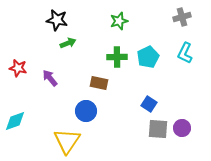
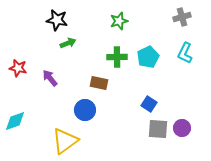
blue circle: moved 1 px left, 1 px up
yellow triangle: moved 2 px left; rotated 20 degrees clockwise
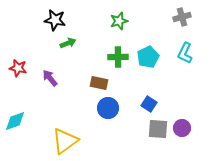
black star: moved 2 px left
green cross: moved 1 px right
blue circle: moved 23 px right, 2 px up
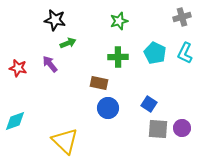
cyan pentagon: moved 7 px right, 4 px up; rotated 20 degrees counterclockwise
purple arrow: moved 14 px up
yellow triangle: rotated 40 degrees counterclockwise
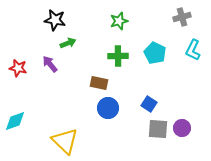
cyan L-shape: moved 8 px right, 3 px up
green cross: moved 1 px up
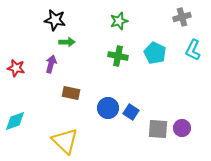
green arrow: moved 1 px left, 1 px up; rotated 21 degrees clockwise
green cross: rotated 12 degrees clockwise
purple arrow: moved 1 px right; rotated 54 degrees clockwise
red star: moved 2 px left
brown rectangle: moved 28 px left, 10 px down
blue square: moved 18 px left, 8 px down
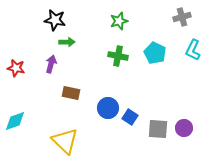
blue square: moved 1 px left, 5 px down
purple circle: moved 2 px right
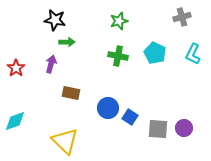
cyan L-shape: moved 4 px down
red star: rotated 24 degrees clockwise
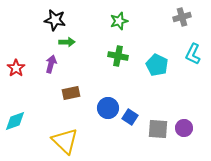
cyan pentagon: moved 2 px right, 12 px down
brown rectangle: rotated 24 degrees counterclockwise
